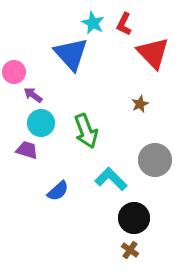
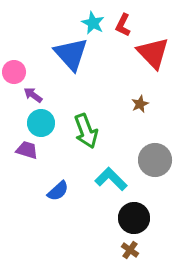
red L-shape: moved 1 px left, 1 px down
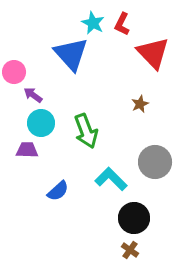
red L-shape: moved 1 px left, 1 px up
purple trapezoid: rotated 15 degrees counterclockwise
gray circle: moved 2 px down
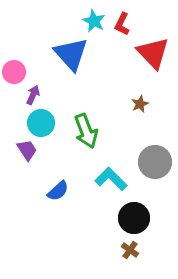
cyan star: moved 1 px right, 2 px up
purple arrow: rotated 78 degrees clockwise
purple trapezoid: rotated 55 degrees clockwise
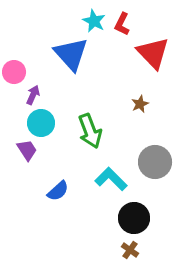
green arrow: moved 4 px right
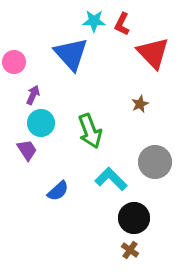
cyan star: rotated 25 degrees counterclockwise
pink circle: moved 10 px up
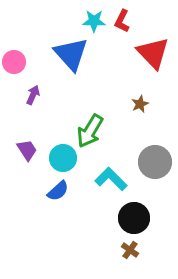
red L-shape: moved 3 px up
cyan circle: moved 22 px right, 35 px down
green arrow: rotated 52 degrees clockwise
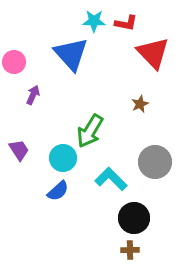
red L-shape: moved 4 px right, 2 px down; rotated 105 degrees counterclockwise
purple trapezoid: moved 8 px left
brown cross: rotated 36 degrees counterclockwise
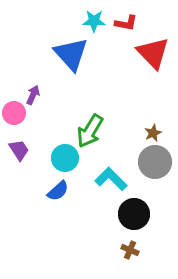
pink circle: moved 51 px down
brown star: moved 13 px right, 29 px down
cyan circle: moved 2 px right
black circle: moved 4 px up
brown cross: rotated 24 degrees clockwise
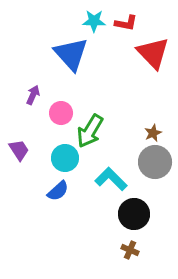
pink circle: moved 47 px right
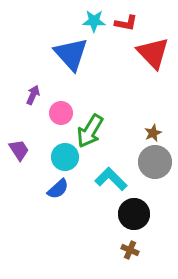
cyan circle: moved 1 px up
blue semicircle: moved 2 px up
